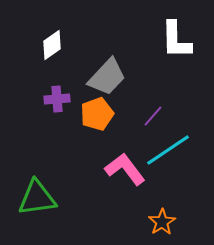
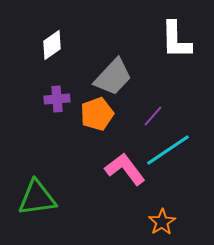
gray trapezoid: moved 6 px right
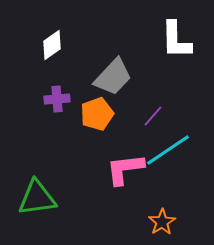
pink L-shape: rotated 60 degrees counterclockwise
